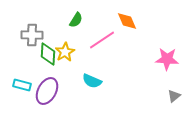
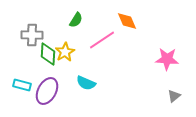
cyan semicircle: moved 6 px left, 2 px down
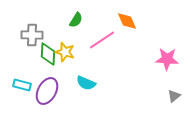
yellow star: rotated 24 degrees counterclockwise
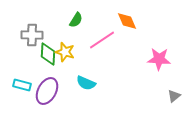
pink star: moved 8 px left
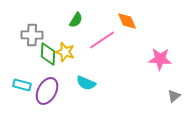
pink star: moved 1 px right
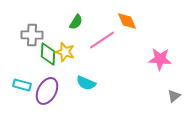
green semicircle: moved 2 px down
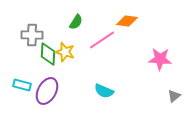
orange diamond: rotated 60 degrees counterclockwise
cyan semicircle: moved 18 px right, 8 px down
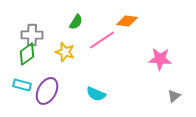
green diamond: moved 21 px left; rotated 50 degrees clockwise
cyan semicircle: moved 8 px left, 3 px down
